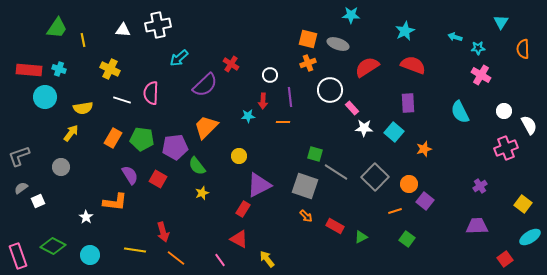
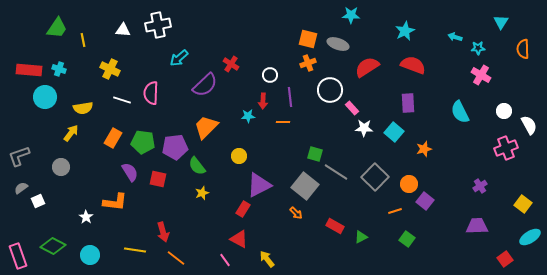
green pentagon at (142, 139): moved 1 px right, 3 px down
purple semicircle at (130, 175): moved 3 px up
red square at (158, 179): rotated 18 degrees counterclockwise
gray square at (305, 186): rotated 20 degrees clockwise
orange arrow at (306, 216): moved 10 px left, 3 px up
pink line at (220, 260): moved 5 px right
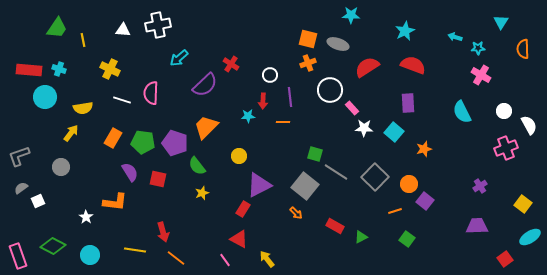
cyan semicircle at (460, 112): moved 2 px right
purple pentagon at (175, 147): moved 4 px up; rotated 25 degrees clockwise
